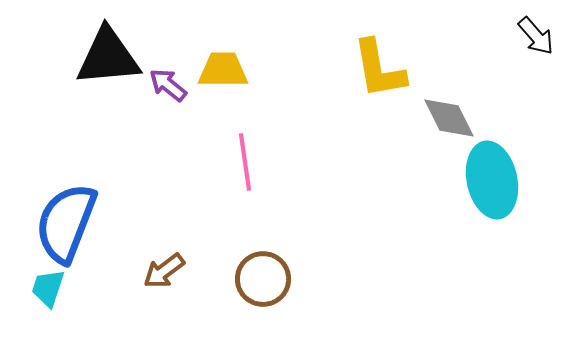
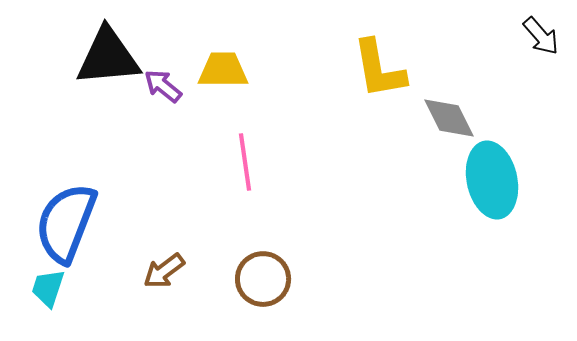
black arrow: moved 5 px right
purple arrow: moved 5 px left, 1 px down
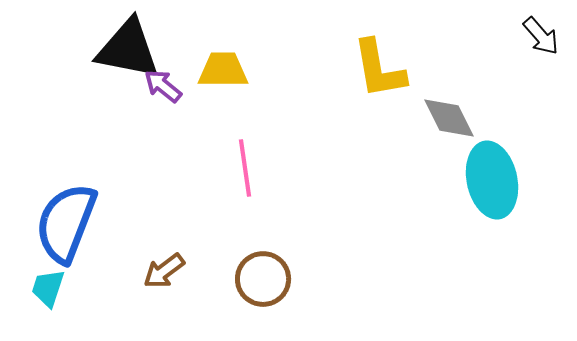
black triangle: moved 20 px right, 8 px up; rotated 16 degrees clockwise
pink line: moved 6 px down
